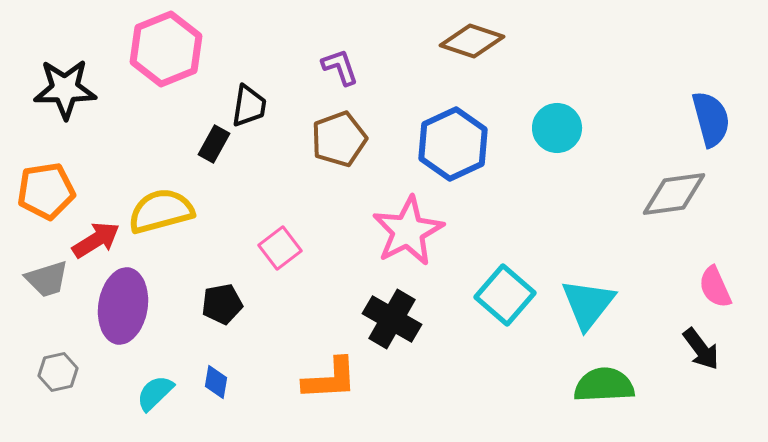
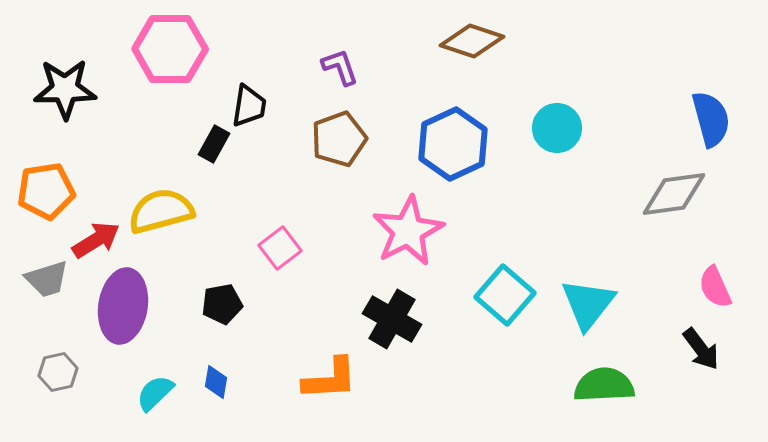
pink hexagon: moved 4 px right; rotated 22 degrees clockwise
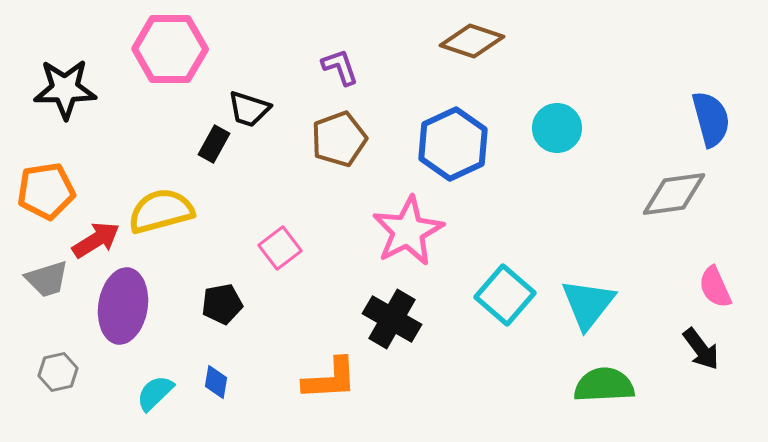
black trapezoid: moved 3 px down; rotated 99 degrees clockwise
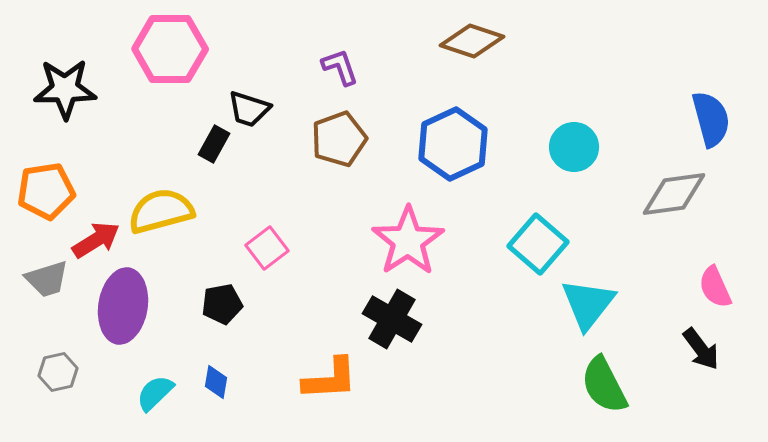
cyan circle: moved 17 px right, 19 px down
pink star: moved 10 px down; rotated 6 degrees counterclockwise
pink square: moved 13 px left
cyan square: moved 33 px right, 51 px up
green semicircle: rotated 114 degrees counterclockwise
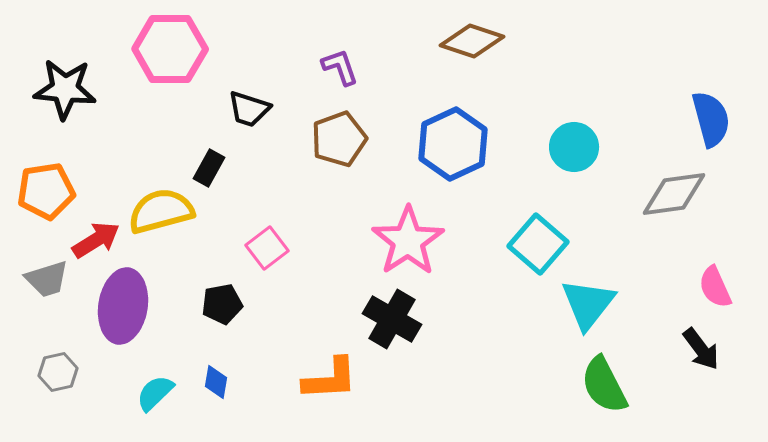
black star: rotated 6 degrees clockwise
black rectangle: moved 5 px left, 24 px down
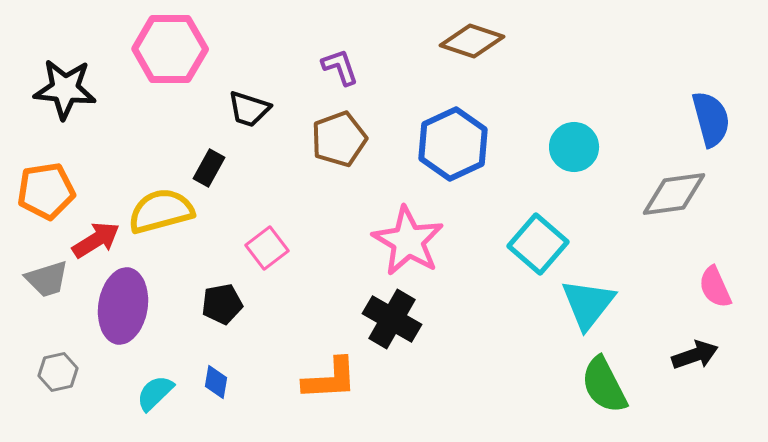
pink star: rotated 8 degrees counterclockwise
black arrow: moved 6 px left, 6 px down; rotated 72 degrees counterclockwise
